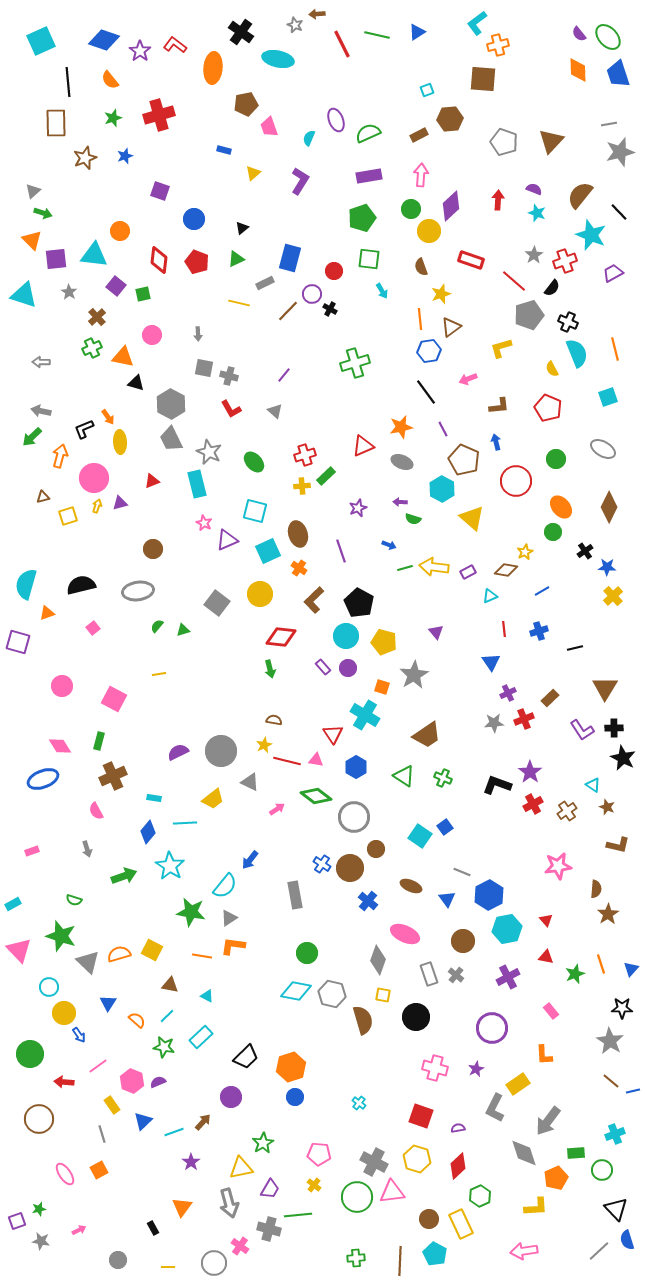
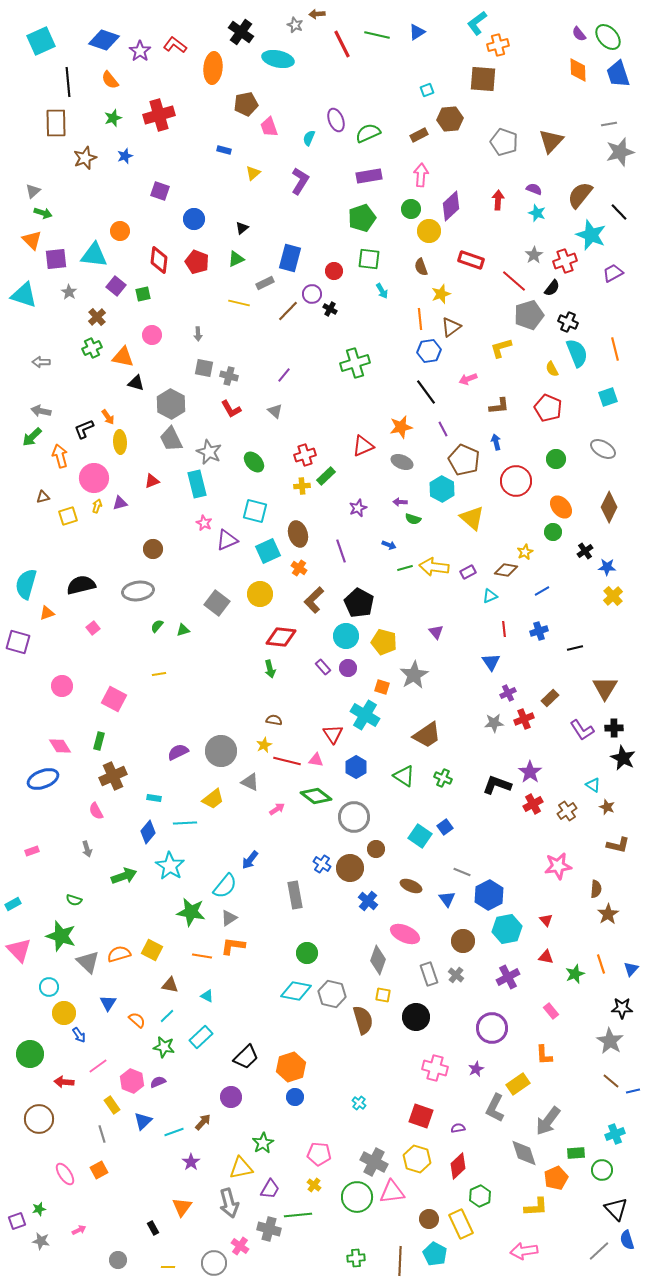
orange arrow at (60, 456): rotated 30 degrees counterclockwise
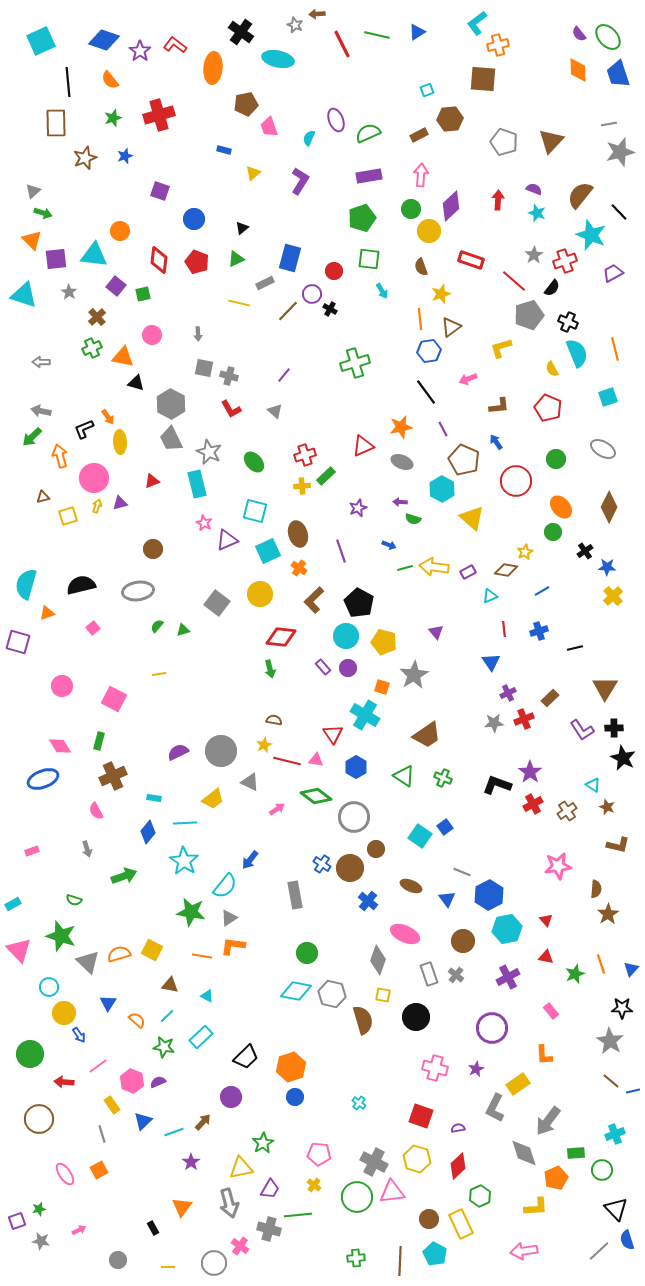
blue arrow at (496, 442): rotated 21 degrees counterclockwise
cyan star at (170, 866): moved 14 px right, 5 px up
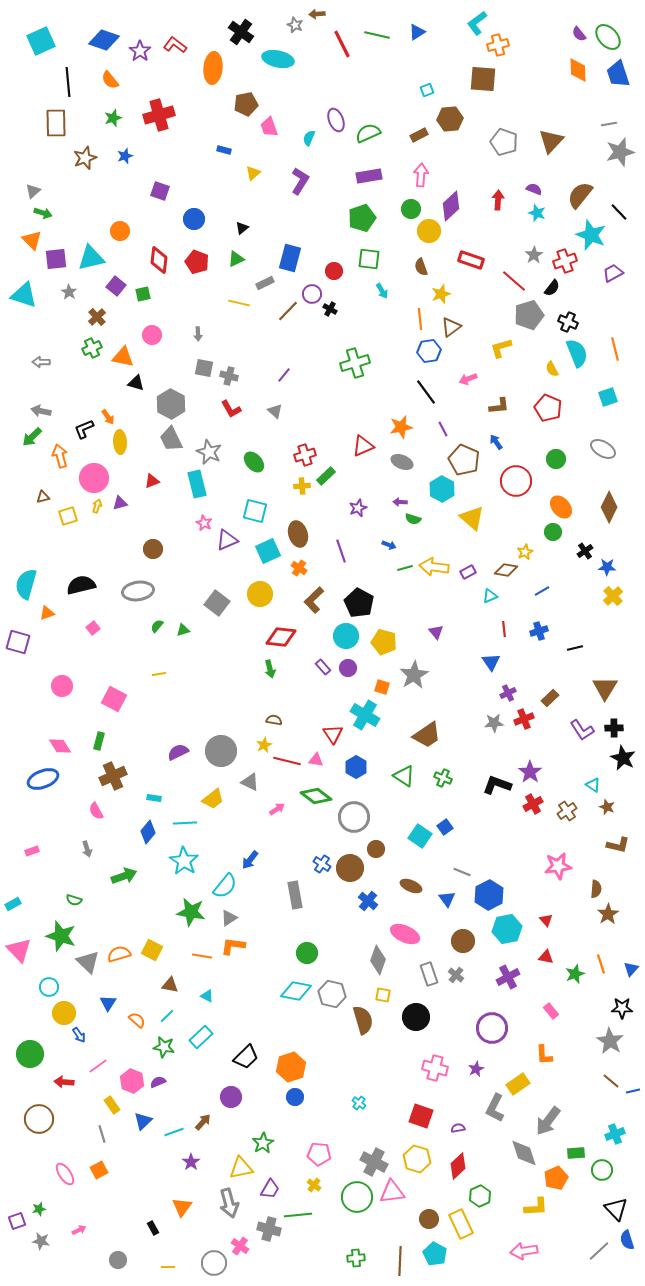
cyan triangle at (94, 255): moved 3 px left, 3 px down; rotated 20 degrees counterclockwise
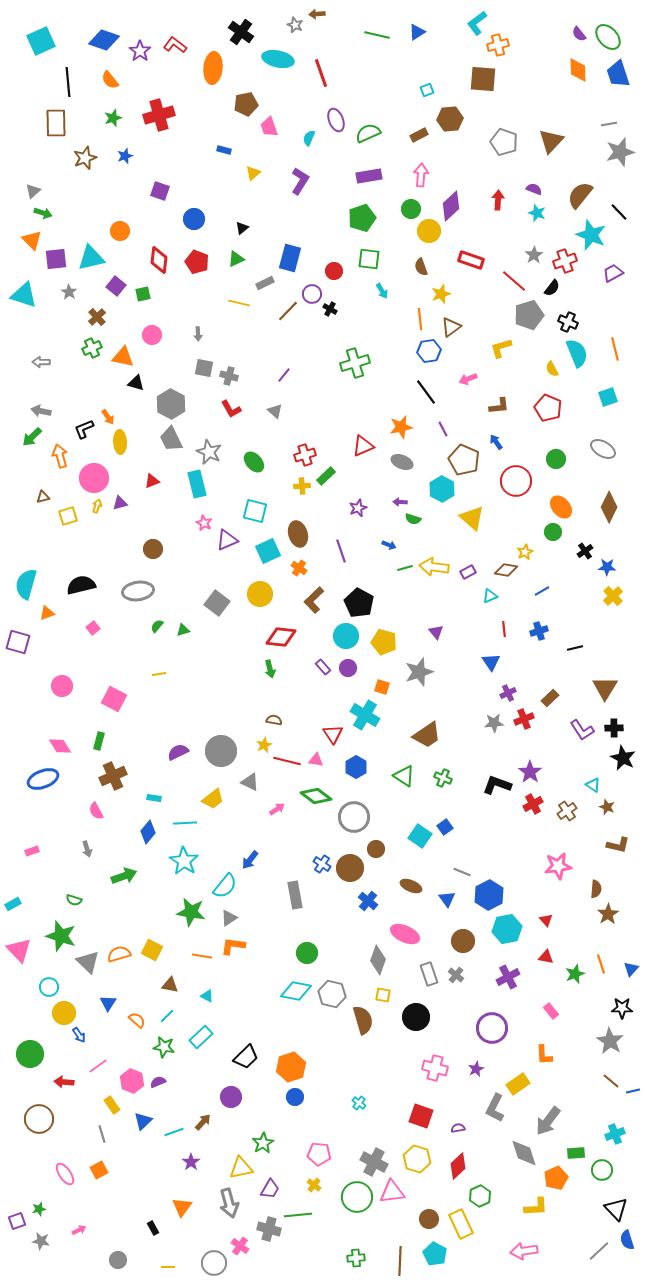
red line at (342, 44): moved 21 px left, 29 px down; rotated 8 degrees clockwise
gray star at (414, 675): moved 5 px right, 3 px up; rotated 12 degrees clockwise
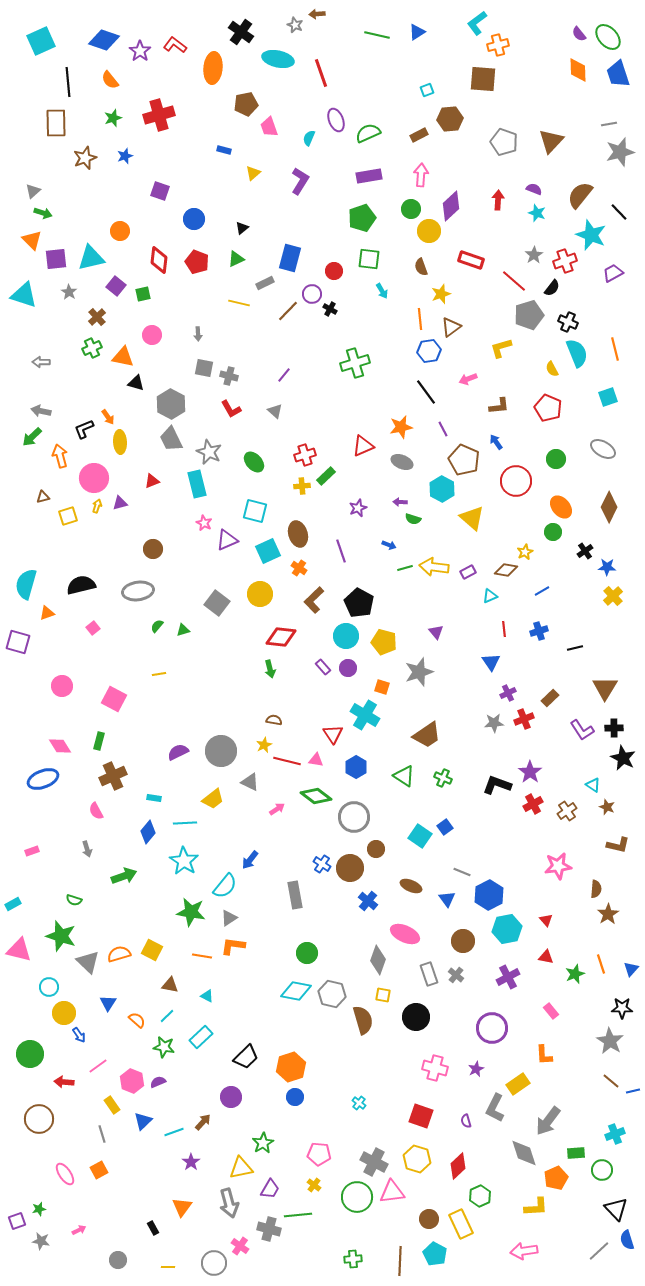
pink triangle at (19, 950): rotated 32 degrees counterclockwise
purple semicircle at (458, 1128): moved 8 px right, 7 px up; rotated 96 degrees counterclockwise
green cross at (356, 1258): moved 3 px left, 1 px down
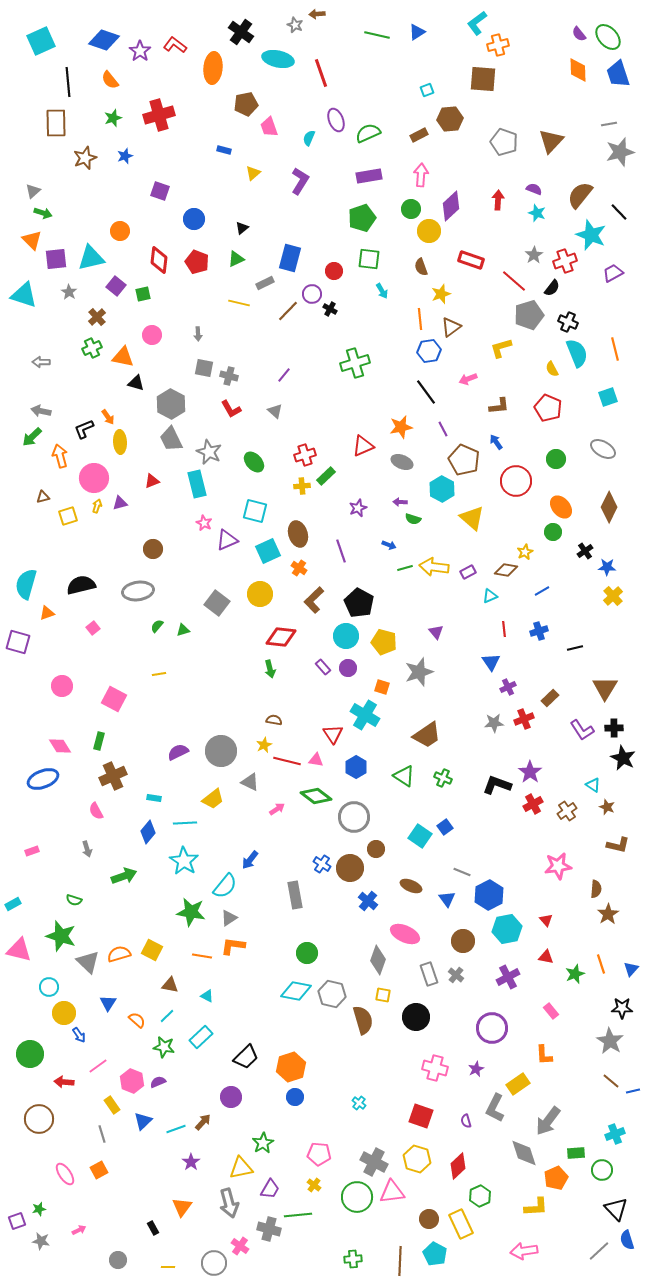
purple cross at (508, 693): moved 6 px up
cyan line at (174, 1132): moved 2 px right, 3 px up
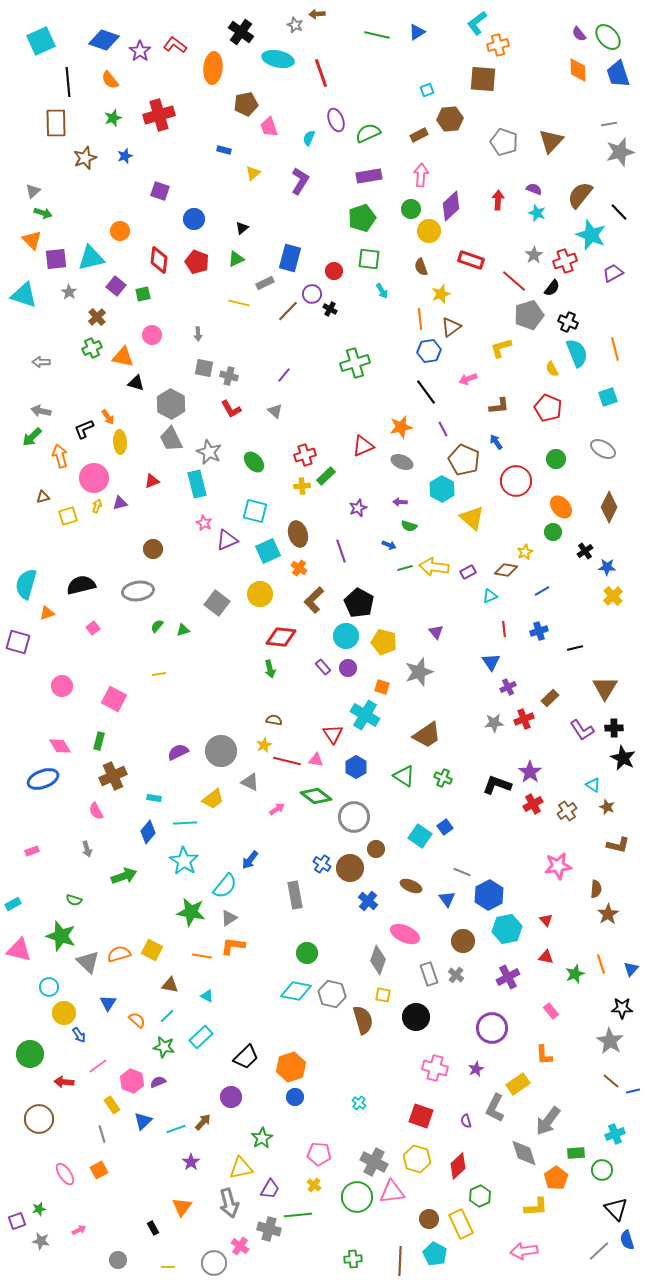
green semicircle at (413, 519): moved 4 px left, 7 px down
green star at (263, 1143): moved 1 px left, 5 px up
orange pentagon at (556, 1178): rotated 10 degrees counterclockwise
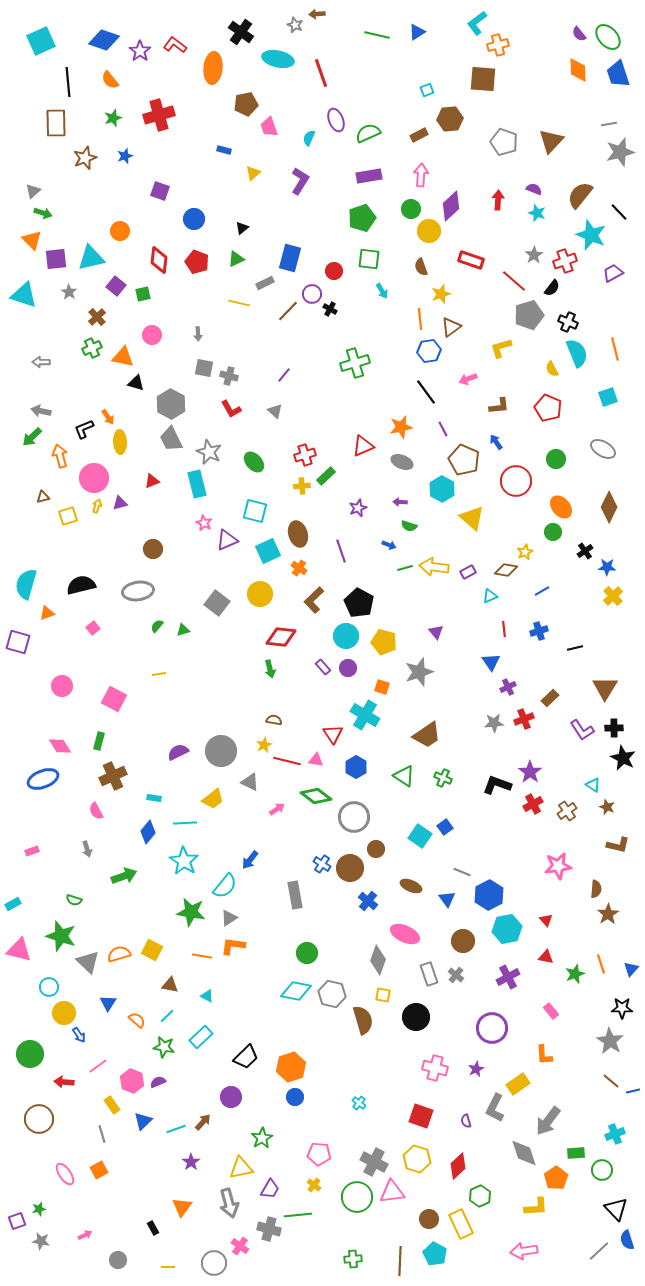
pink arrow at (79, 1230): moved 6 px right, 5 px down
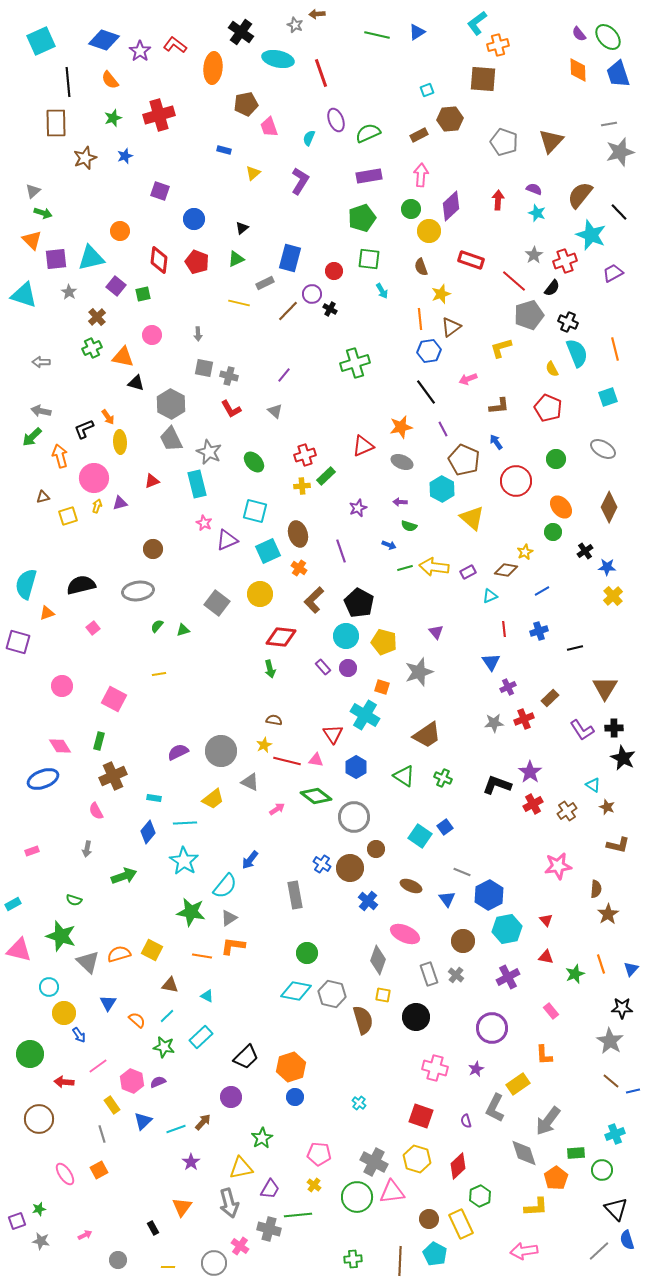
gray arrow at (87, 849): rotated 28 degrees clockwise
